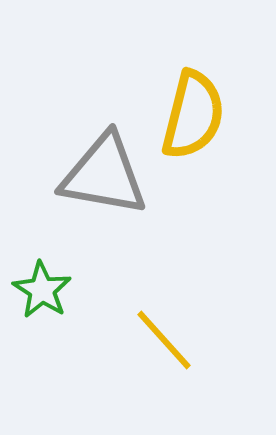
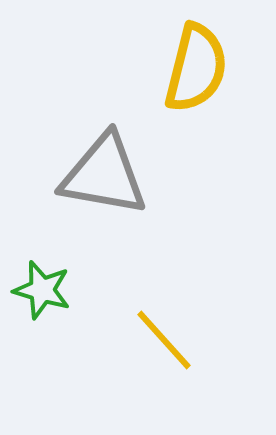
yellow semicircle: moved 3 px right, 47 px up
green star: rotated 16 degrees counterclockwise
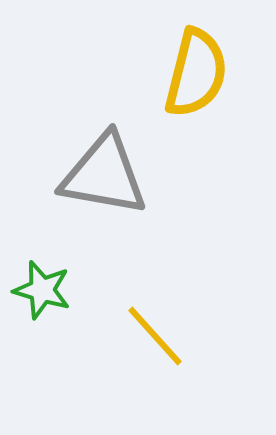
yellow semicircle: moved 5 px down
yellow line: moved 9 px left, 4 px up
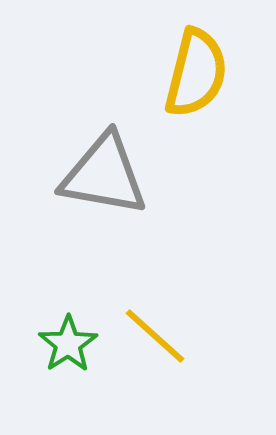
green star: moved 26 px right, 54 px down; rotated 22 degrees clockwise
yellow line: rotated 6 degrees counterclockwise
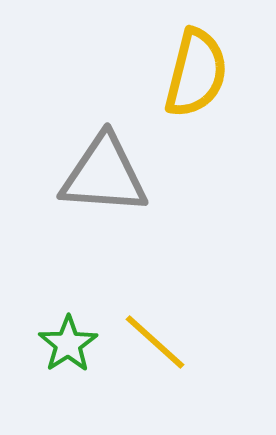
gray triangle: rotated 6 degrees counterclockwise
yellow line: moved 6 px down
